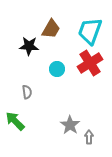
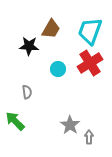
cyan circle: moved 1 px right
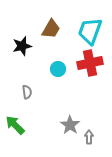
black star: moved 7 px left; rotated 18 degrees counterclockwise
red cross: rotated 20 degrees clockwise
green arrow: moved 4 px down
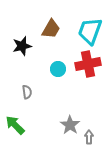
red cross: moved 2 px left, 1 px down
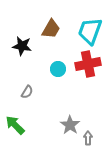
black star: rotated 24 degrees clockwise
gray semicircle: rotated 40 degrees clockwise
gray arrow: moved 1 px left, 1 px down
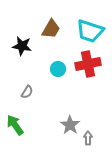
cyan trapezoid: rotated 92 degrees counterclockwise
green arrow: rotated 10 degrees clockwise
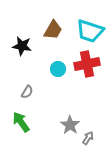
brown trapezoid: moved 2 px right, 1 px down
red cross: moved 1 px left
green arrow: moved 6 px right, 3 px up
gray arrow: rotated 32 degrees clockwise
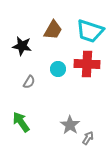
red cross: rotated 15 degrees clockwise
gray semicircle: moved 2 px right, 10 px up
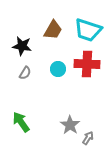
cyan trapezoid: moved 2 px left, 1 px up
gray semicircle: moved 4 px left, 9 px up
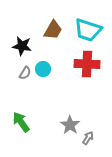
cyan circle: moved 15 px left
